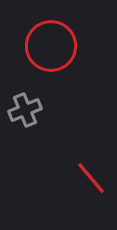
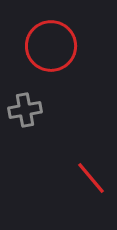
gray cross: rotated 12 degrees clockwise
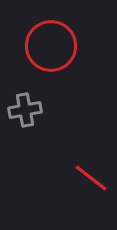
red line: rotated 12 degrees counterclockwise
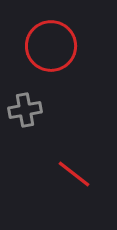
red line: moved 17 px left, 4 px up
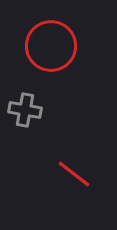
gray cross: rotated 20 degrees clockwise
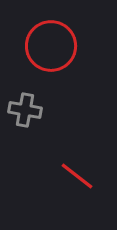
red line: moved 3 px right, 2 px down
